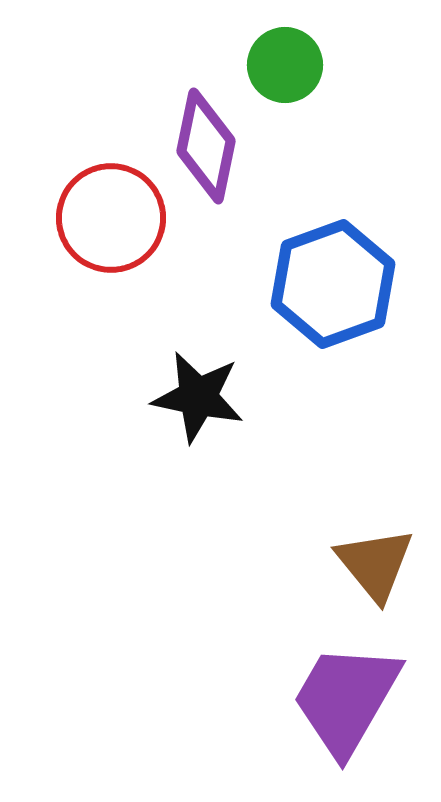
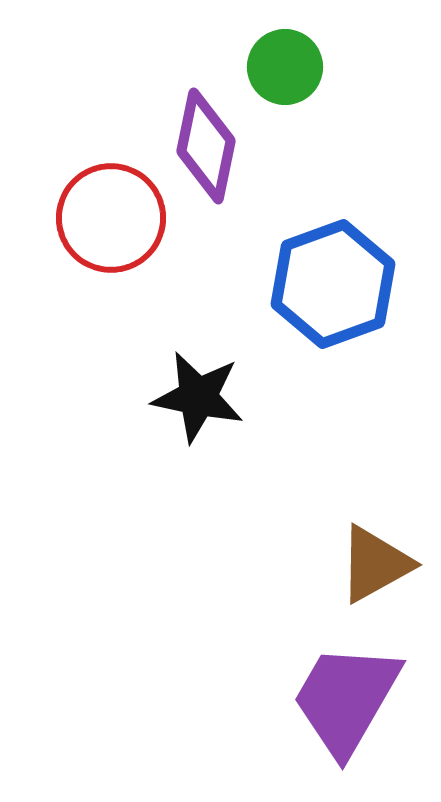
green circle: moved 2 px down
brown triangle: rotated 40 degrees clockwise
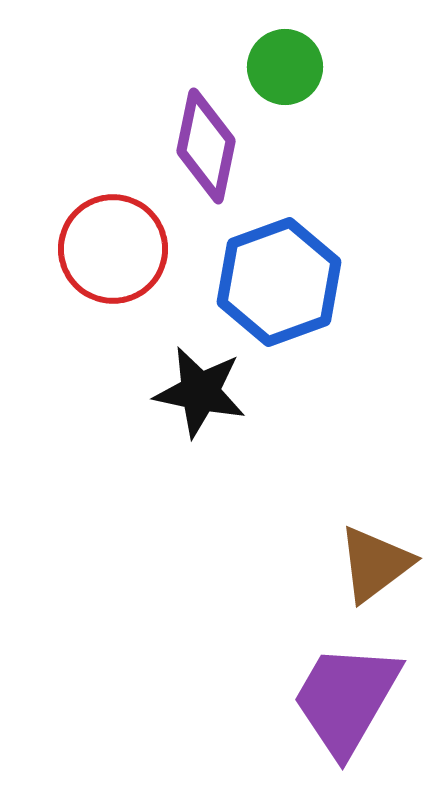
red circle: moved 2 px right, 31 px down
blue hexagon: moved 54 px left, 2 px up
black star: moved 2 px right, 5 px up
brown triangle: rotated 8 degrees counterclockwise
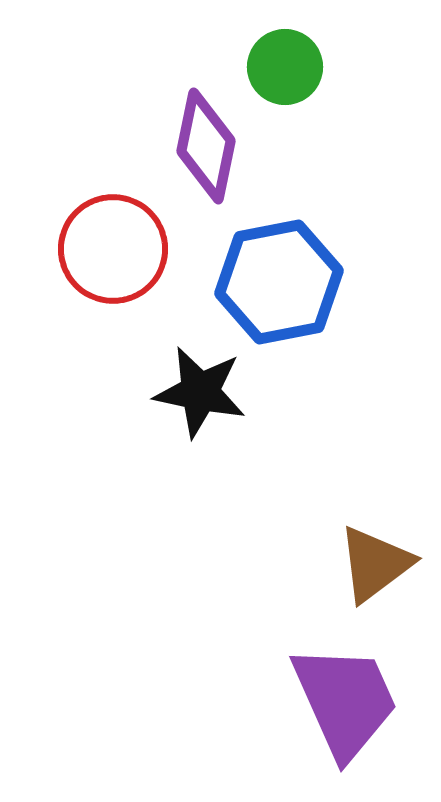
blue hexagon: rotated 9 degrees clockwise
purple trapezoid: moved 1 px left, 2 px down; rotated 126 degrees clockwise
